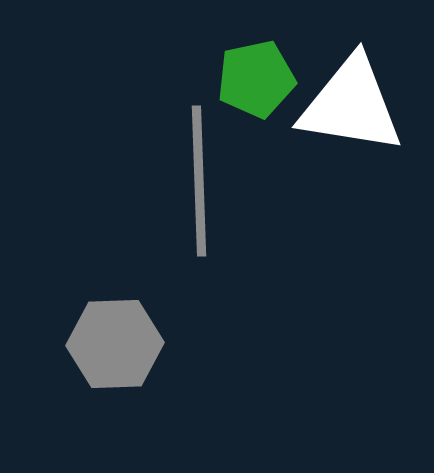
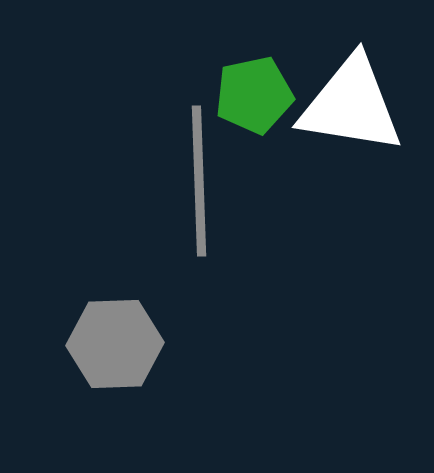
green pentagon: moved 2 px left, 16 px down
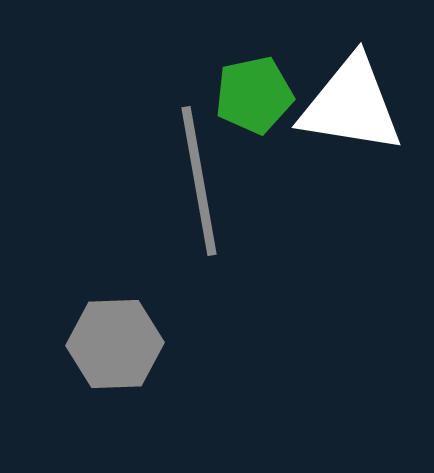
gray line: rotated 8 degrees counterclockwise
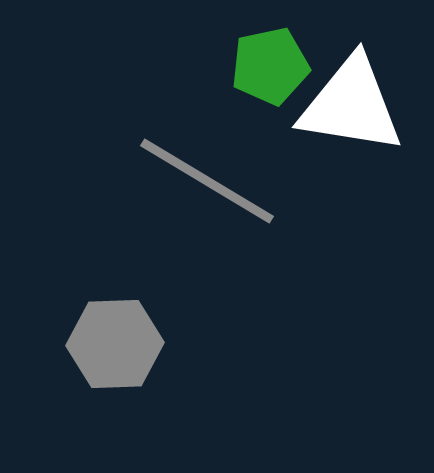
green pentagon: moved 16 px right, 29 px up
gray line: moved 8 px right; rotated 49 degrees counterclockwise
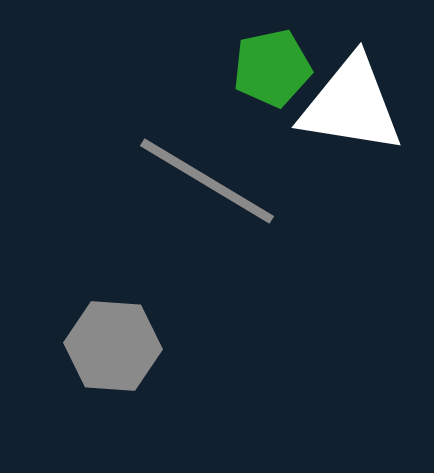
green pentagon: moved 2 px right, 2 px down
gray hexagon: moved 2 px left, 2 px down; rotated 6 degrees clockwise
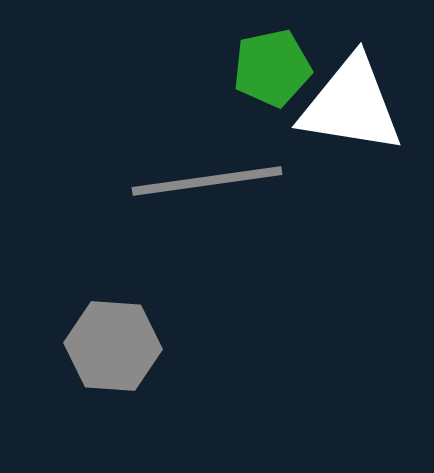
gray line: rotated 39 degrees counterclockwise
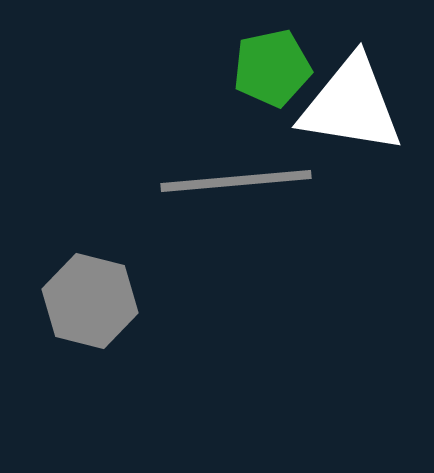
gray line: moved 29 px right; rotated 3 degrees clockwise
gray hexagon: moved 23 px left, 45 px up; rotated 10 degrees clockwise
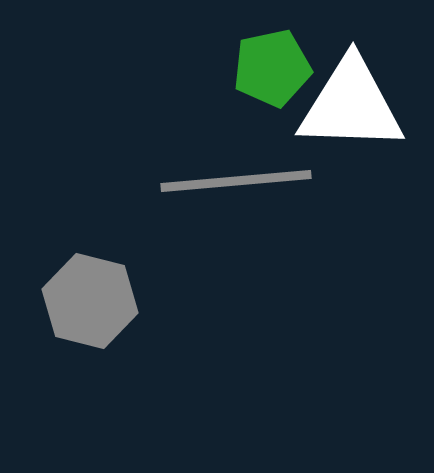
white triangle: rotated 7 degrees counterclockwise
